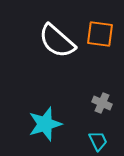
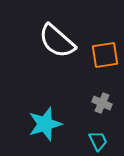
orange square: moved 5 px right, 21 px down; rotated 16 degrees counterclockwise
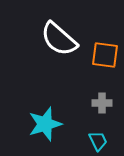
white semicircle: moved 2 px right, 2 px up
orange square: rotated 16 degrees clockwise
gray cross: rotated 24 degrees counterclockwise
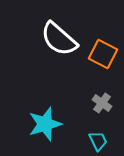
orange square: moved 2 px left, 1 px up; rotated 20 degrees clockwise
gray cross: rotated 36 degrees clockwise
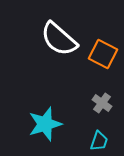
cyan trapezoid: moved 1 px right; rotated 45 degrees clockwise
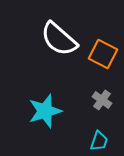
gray cross: moved 3 px up
cyan star: moved 13 px up
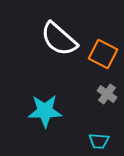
gray cross: moved 5 px right, 6 px up
cyan star: rotated 16 degrees clockwise
cyan trapezoid: rotated 75 degrees clockwise
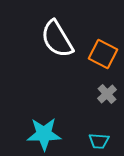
white semicircle: moved 2 px left; rotated 18 degrees clockwise
gray cross: rotated 12 degrees clockwise
cyan star: moved 1 px left, 23 px down
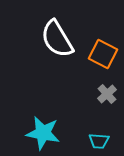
cyan star: moved 1 px left, 1 px up; rotated 12 degrees clockwise
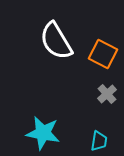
white semicircle: moved 1 px left, 2 px down
cyan trapezoid: rotated 85 degrees counterclockwise
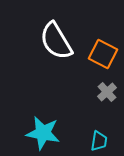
gray cross: moved 2 px up
